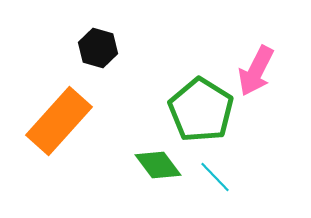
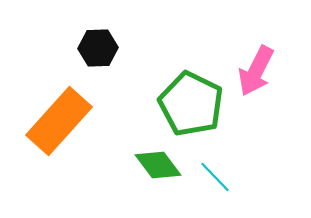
black hexagon: rotated 18 degrees counterclockwise
green pentagon: moved 10 px left, 6 px up; rotated 6 degrees counterclockwise
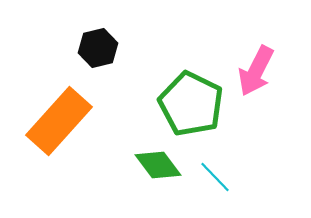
black hexagon: rotated 12 degrees counterclockwise
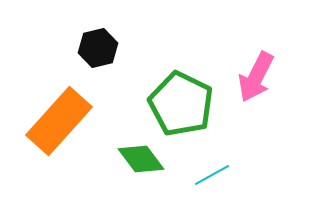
pink arrow: moved 6 px down
green pentagon: moved 10 px left
green diamond: moved 17 px left, 6 px up
cyan line: moved 3 px left, 2 px up; rotated 75 degrees counterclockwise
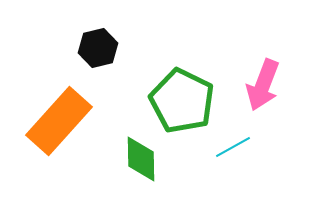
pink arrow: moved 7 px right, 8 px down; rotated 6 degrees counterclockwise
green pentagon: moved 1 px right, 3 px up
green diamond: rotated 36 degrees clockwise
cyan line: moved 21 px right, 28 px up
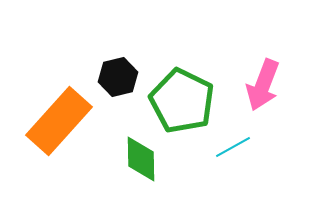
black hexagon: moved 20 px right, 29 px down
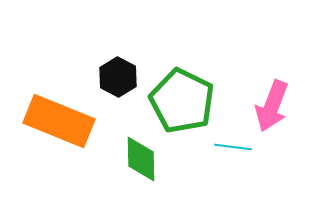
black hexagon: rotated 18 degrees counterclockwise
pink arrow: moved 9 px right, 21 px down
orange rectangle: rotated 70 degrees clockwise
cyan line: rotated 36 degrees clockwise
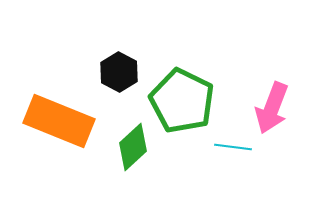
black hexagon: moved 1 px right, 5 px up
pink arrow: moved 2 px down
green diamond: moved 8 px left, 12 px up; rotated 48 degrees clockwise
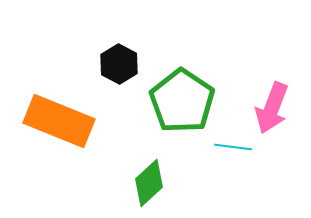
black hexagon: moved 8 px up
green pentagon: rotated 8 degrees clockwise
green diamond: moved 16 px right, 36 px down
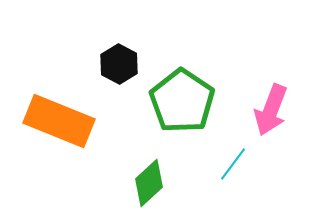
pink arrow: moved 1 px left, 2 px down
cyan line: moved 17 px down; rotated 60 degrees counterclockwise
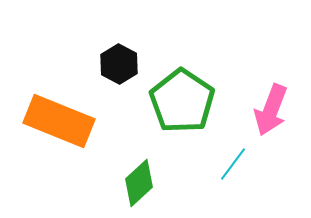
green diamond: moved 10 px left
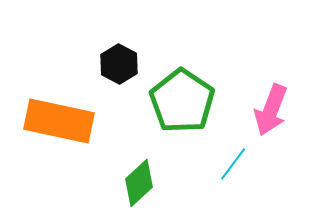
orange rectangle: rotated 10 degrees counterclockwise
